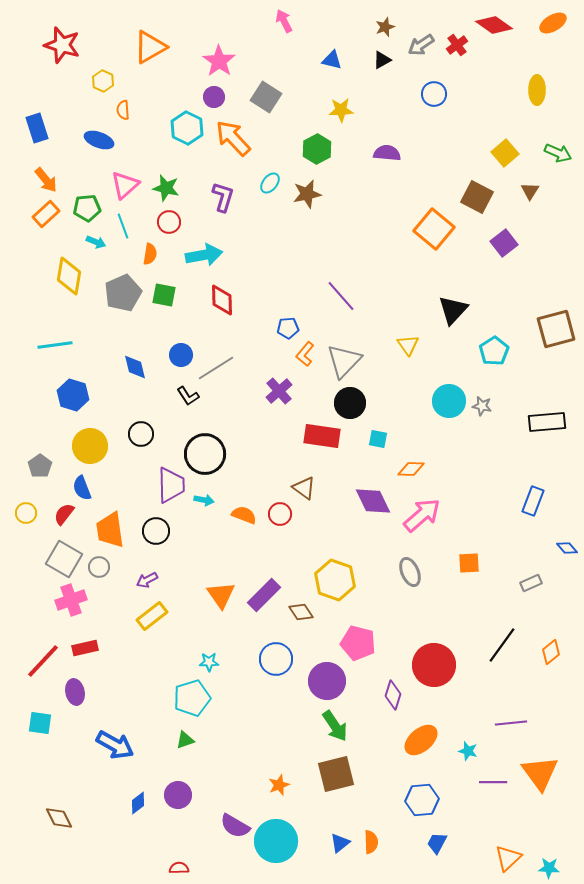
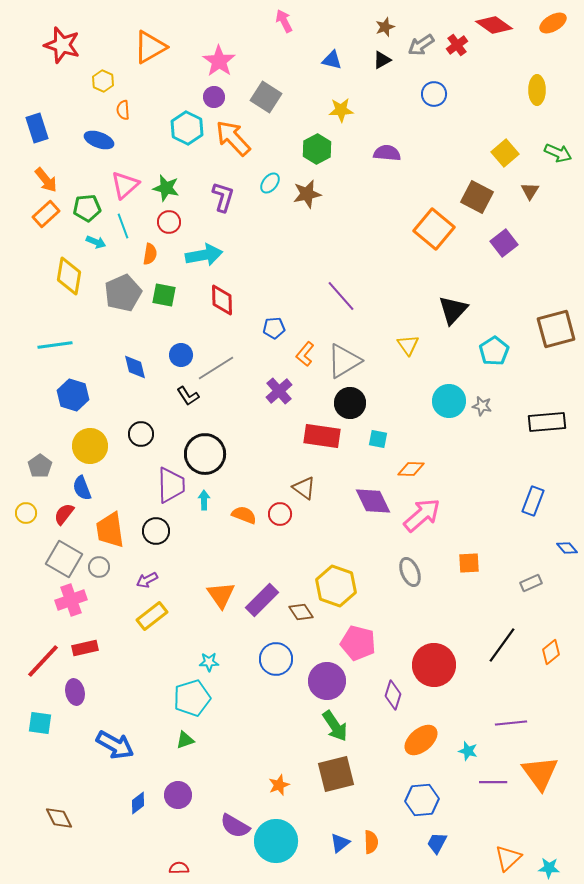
blue pentagon at (288, 328): moved 14 px left
gray triangle at (344, 361): rotated 15 degrees clockwise
cyan arrow at (204, 500): rotated 102 degrees counterclockwise
yellow hexagon at (335, 580): moved 1 px right, 6 px down
purple rectangle at (264, 595): moved 2 px left, 5 px down
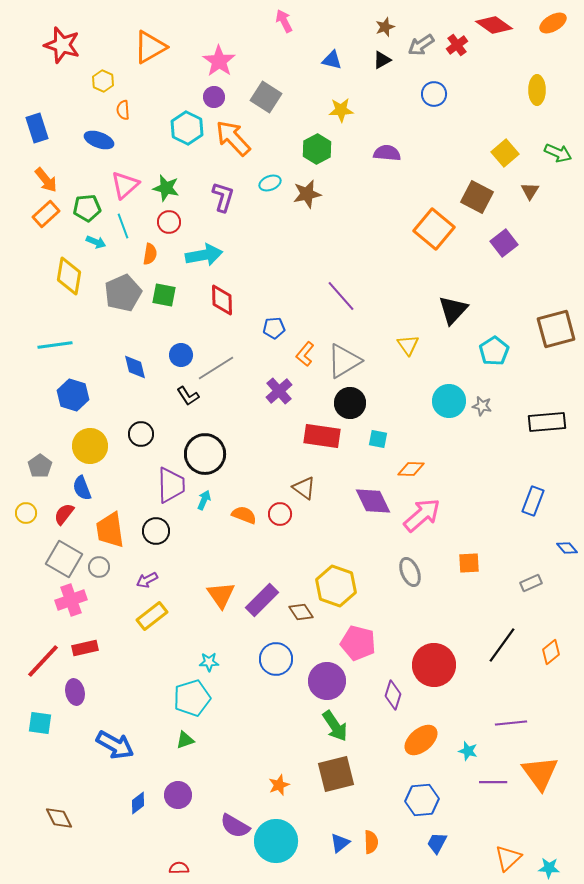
cyan ellipse at (270, 183): rotated 30 degrees clockwise
cyan arrow at (204, 500): rotated 24 degrees clockwise
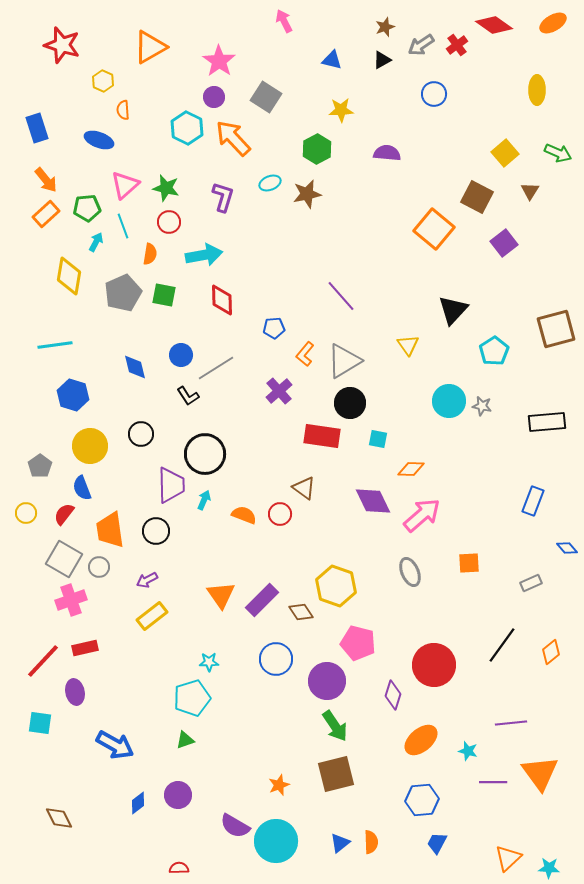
cyan arrow at (96, 242): rotated 84 degrees counterclockwise
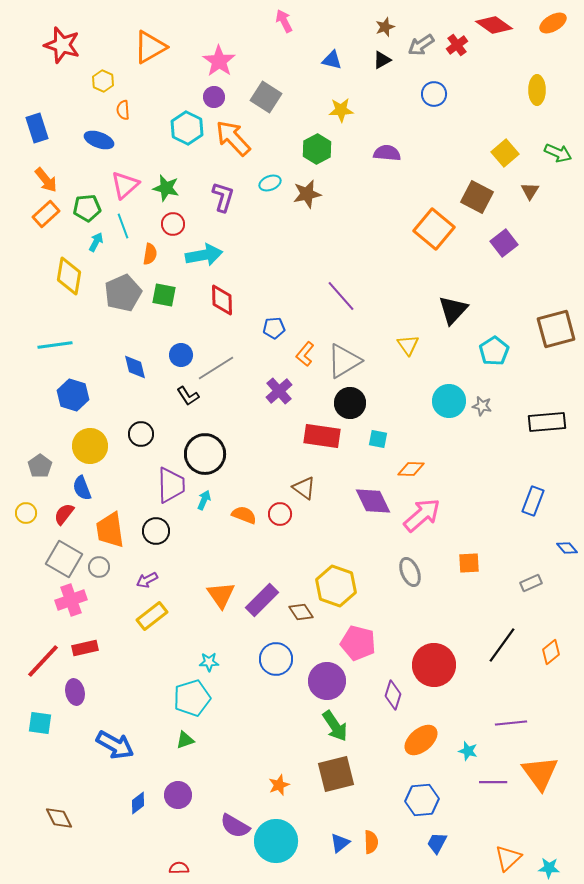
red circle at (169, 222): moved 4 px right, 2 px down
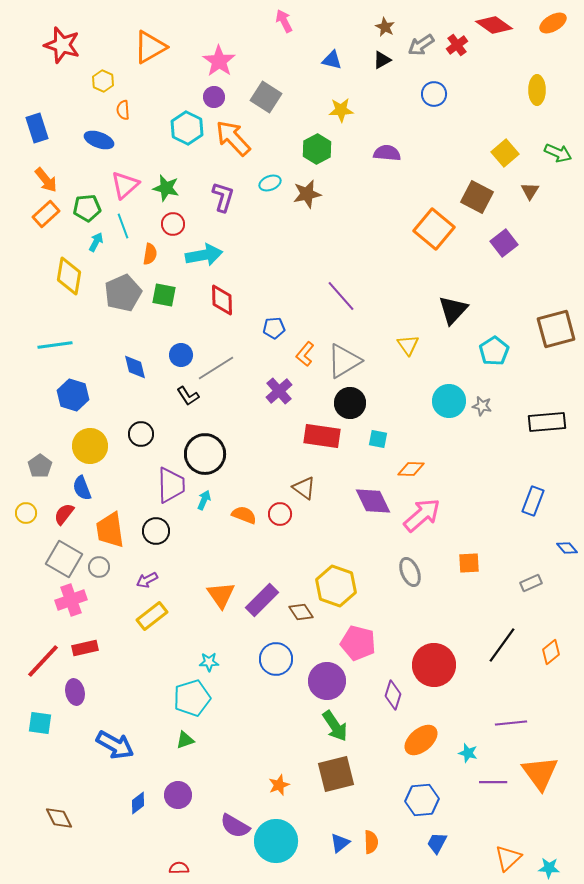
brown star at (385, 27): rotated 24 degrees counterclockwise
cyan star at (468, 751): moved 2 px down
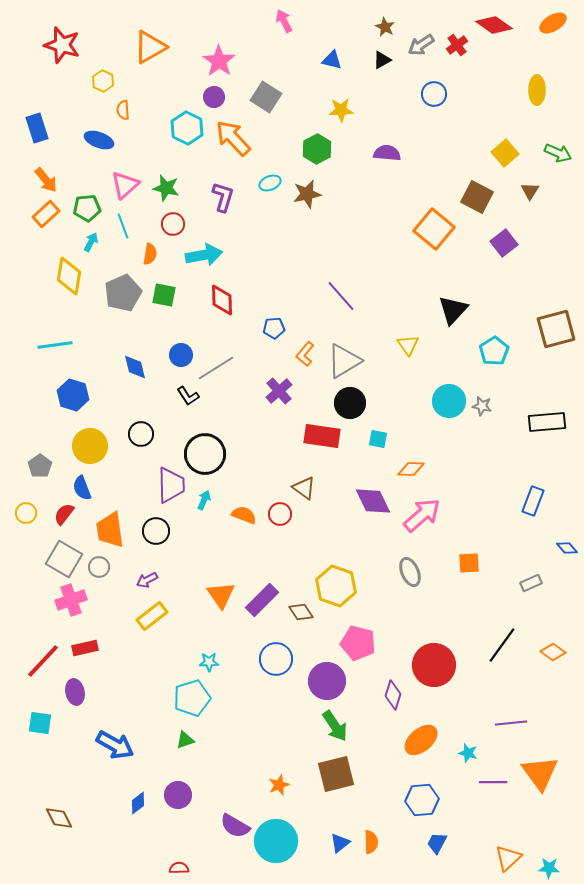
cyan arrow at (96, 242): moved 5 px left
orange diamond at (551, 652): moved 2 px right; rotated 75 degrees clockwise
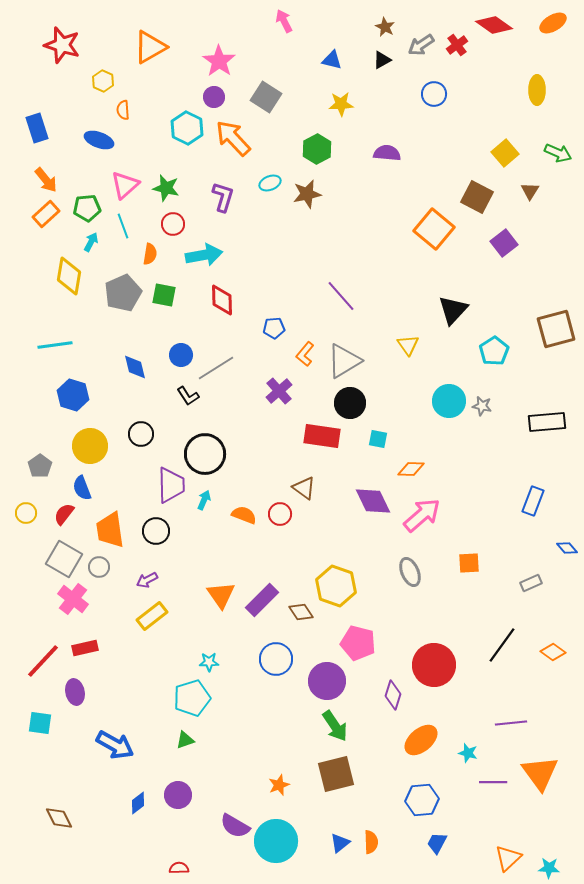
yellow star at (341, 110): moved 6 px up
pink cross at (71, 600): moved 2 px right, 1 px up; rotated 32 degrees counterclockwise
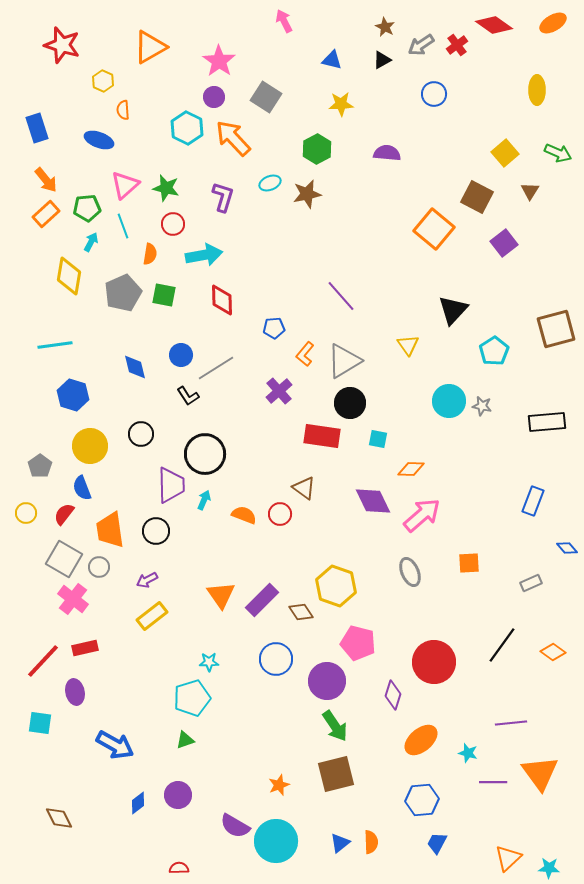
red circle at (434, 665): moved 3 px up
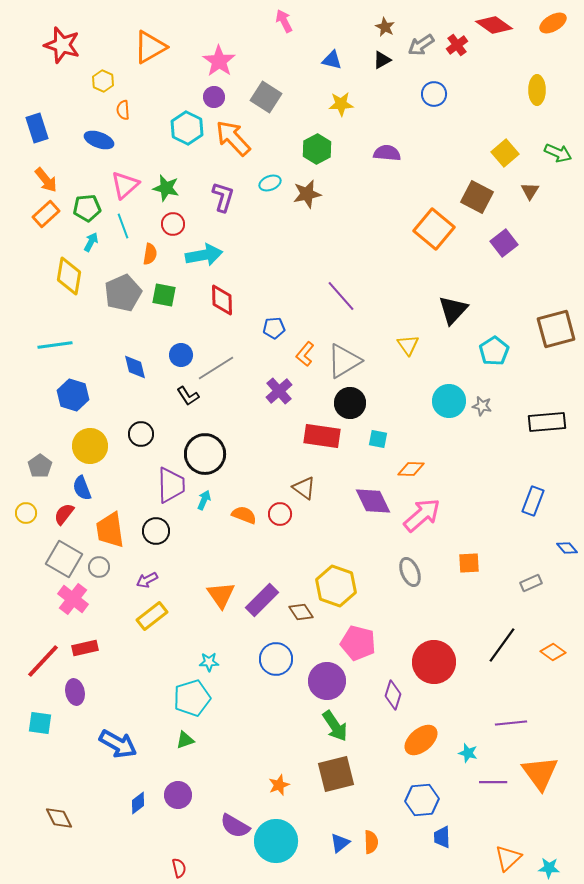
blue arrow at (115, 745): moved 3 px right, 1 px up
blue trapezoid at (437, 843): moved 5 px right, 6 px up; rotated 30 degrees counterclockwise
red semicircle at (179, 868): rotated 78 degrees clockwise
